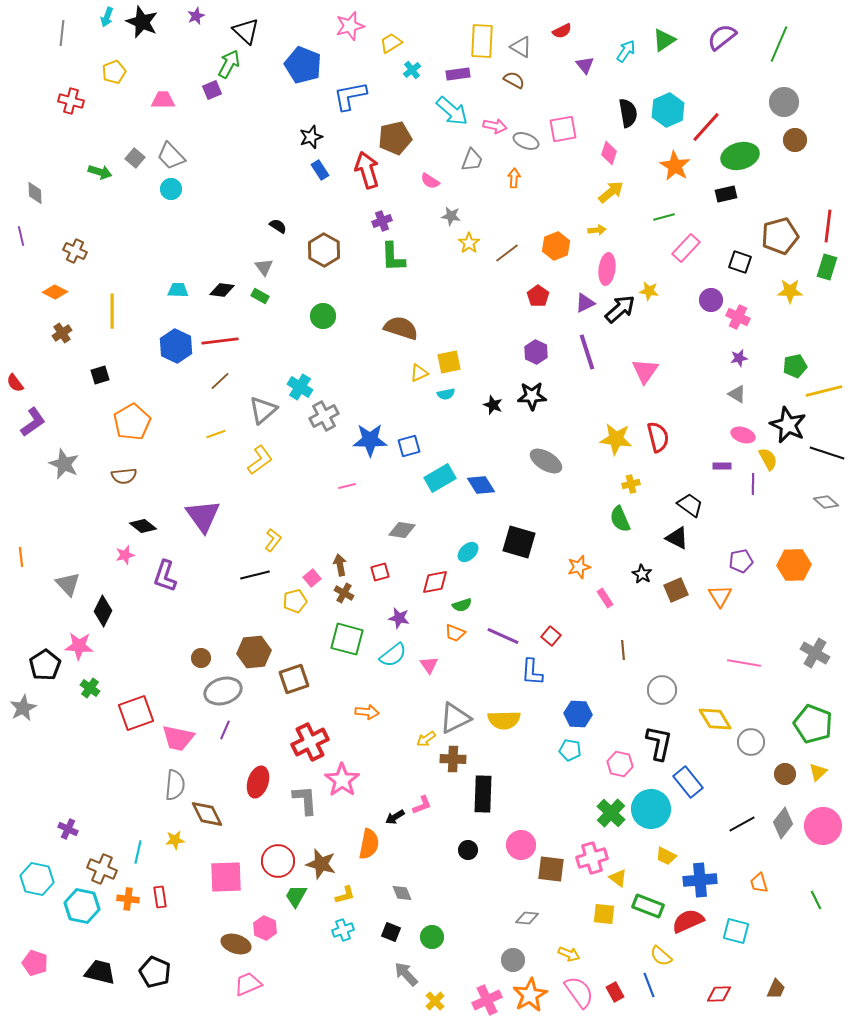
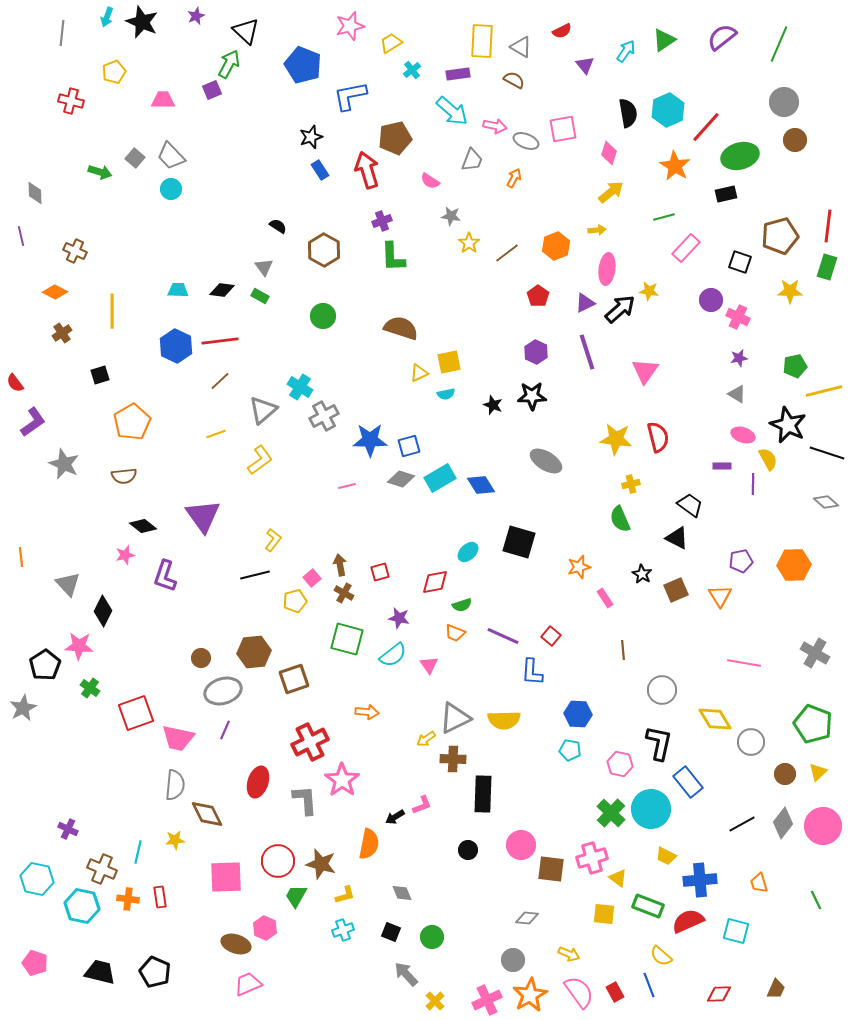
orange arrow at (514, 178): rotated 24 degrees clockwise
gray diamond at (402, 530): moved 1 px left, 51 px up; rotated 8 degrees clockwise
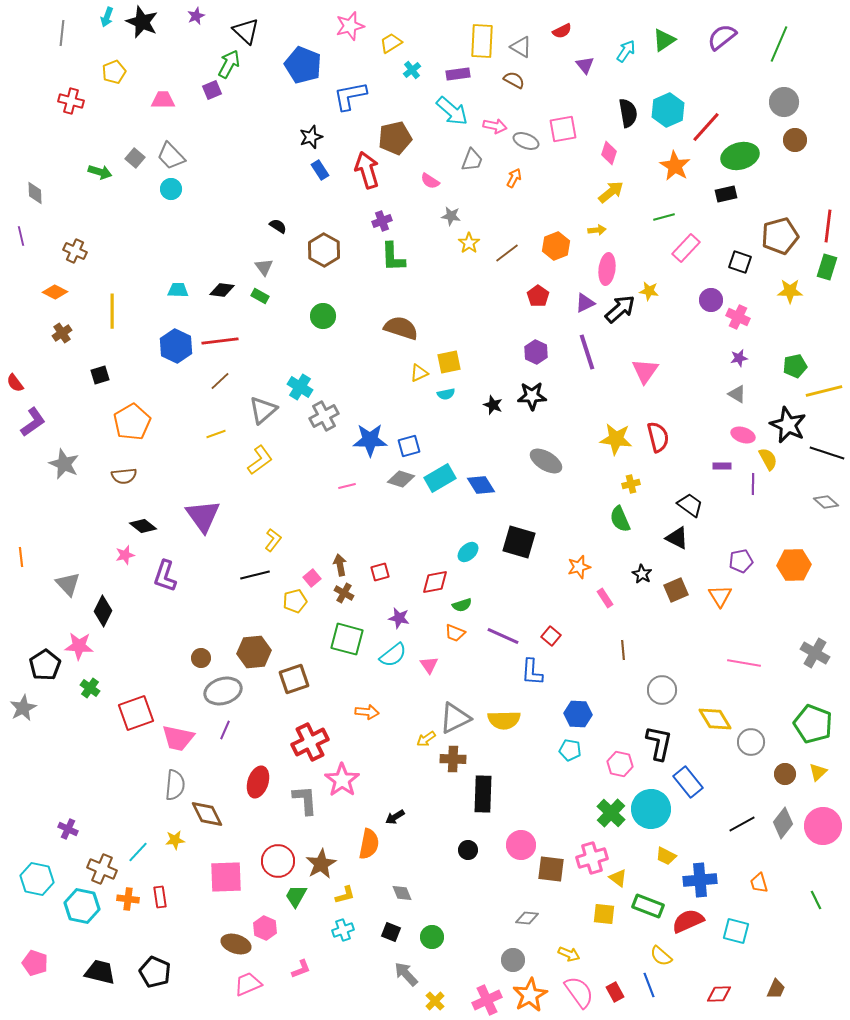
pink L-shape at (422, 805): moved 121 px left, 164 px down
cyan line at (138, 852): rotated 30 degrees clockwise
brown star at (321, 864): rotated 28 degrees clockwise
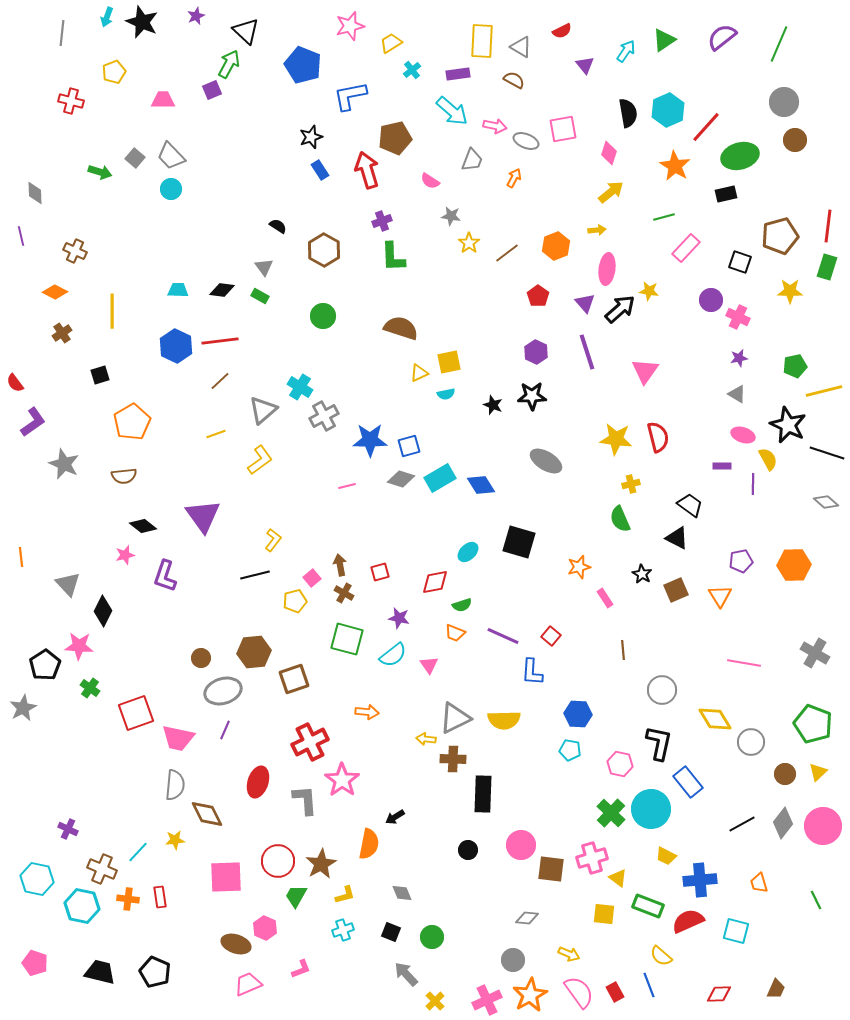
purple triangle at (585, 303): rotated 45 degrees counterclockwise
yellow arrow at (426, 739): rotated 42 degrees clockwise
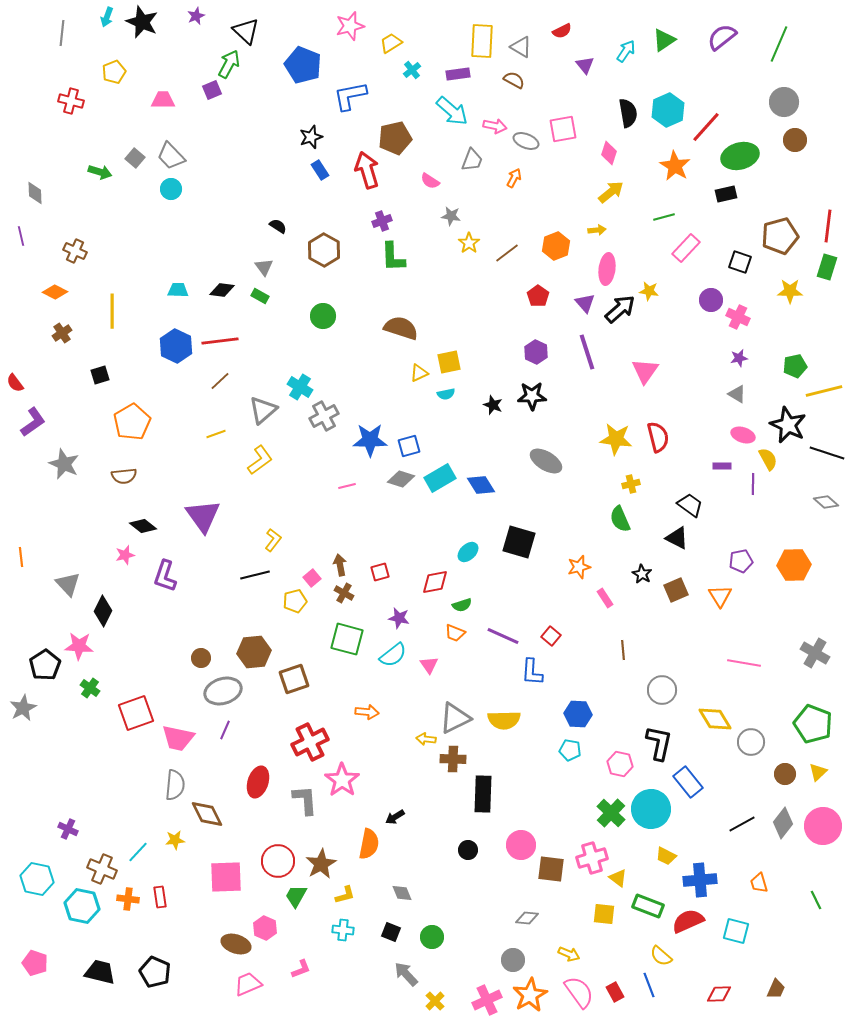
cyan cross at (343, 930): rotated 25 degrees clockwise
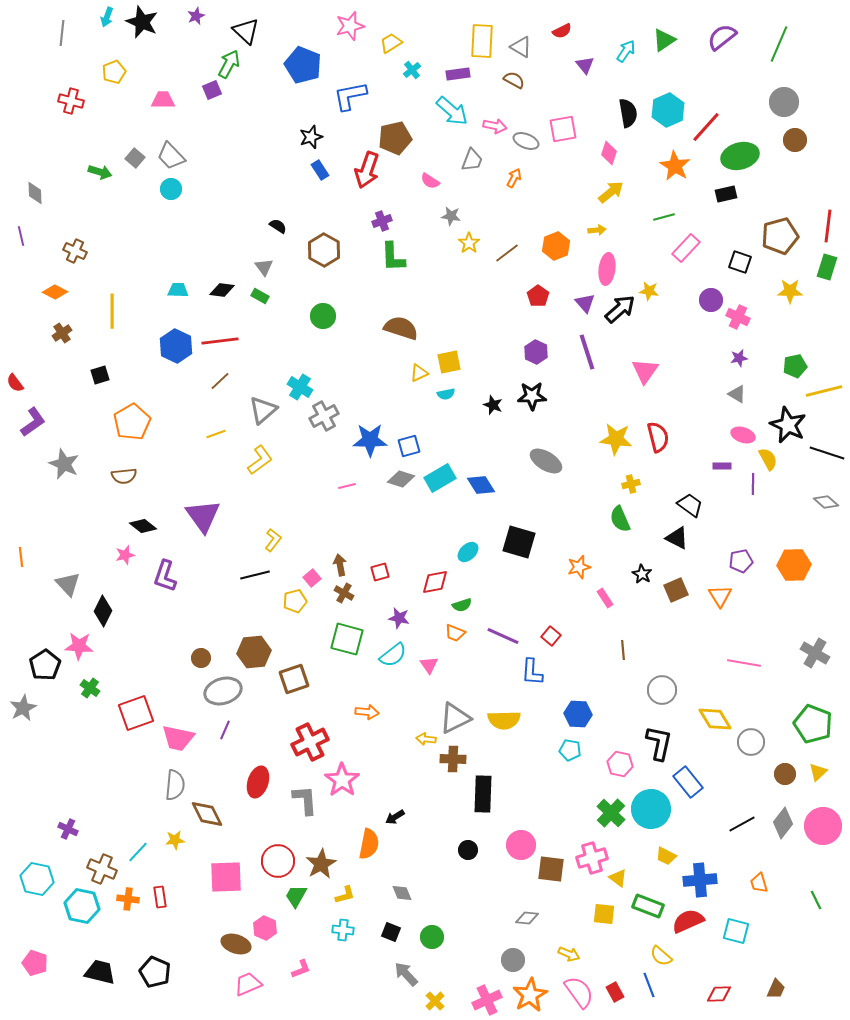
red arrow at (367, 170): rotated 144 degrees counterclockwise
